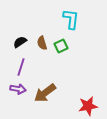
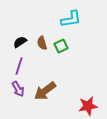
cyan L-shape: rotated 75 degrees clockwise
purple line: moved 2 px left, 1 px up
purple arrow: rotated 49 degrees clockwise
brown arrow: moved 2 px up
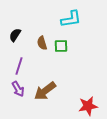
black semicircle: moved 5 px left, 7 px up; rotated 24 degrees counterclockwise
green square: rotated 24 degrees clockwise
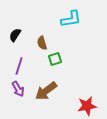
green square: moved 6 px left, 13 px down; rotated 16 degrees counterclockwise
brown arrow: moved 1 px right
red star: moved 1 px left
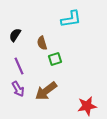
purple line: rotated 42 degrees counterclockwise
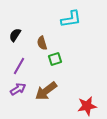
purple line: rotated 54 degrees clockwise
purple arrow: rotated 91 degrees counterclockwise
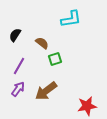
brown semicircle: rotated 144 degrees clockwise
purple arrow: rotated 21 degrees counterclockwise
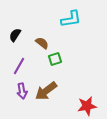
purple arrow: moved 4 px right, 2 px down; rotated 133 degrees clockwise
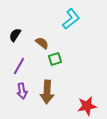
cyan L-shape: rotated 30 degrees counterclockwise
brown arrow: moved 1 px right, 1 px down; rotated 50 degrees counterclockwise
